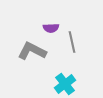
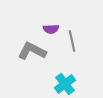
purple semicircle: moved 1 px down
gray line: moved 1 px up
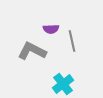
cyan cross: moved 2 px left
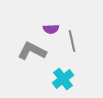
cyan cross: moved 5 px up
